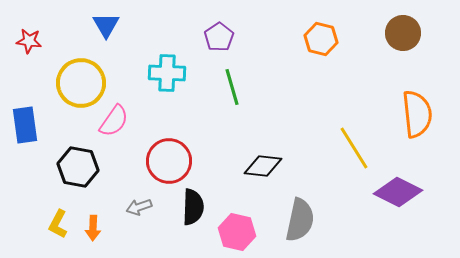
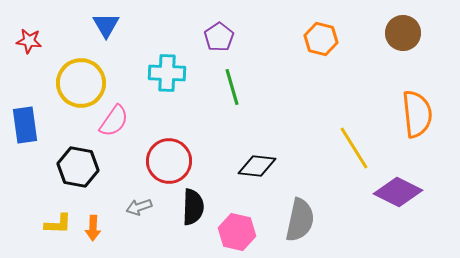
black diamond: moved 6 px left
yellow L-shape: rotated 116 degrees counterclockwise
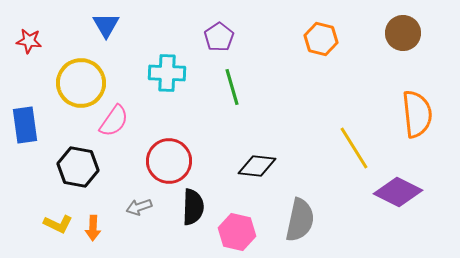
yellow L-shape: rotated 24 degrees clockwise
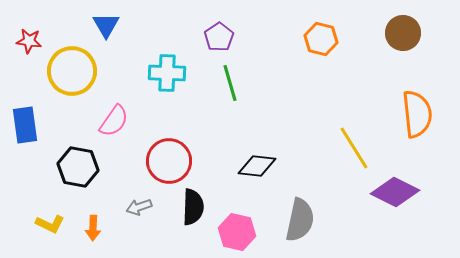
yellow circle: moved 9 px left, 12 px up
green line: moved 2 px left, 4 px up
purple diamond: moved 3 px left
yellow L-shape: moved 8 px left
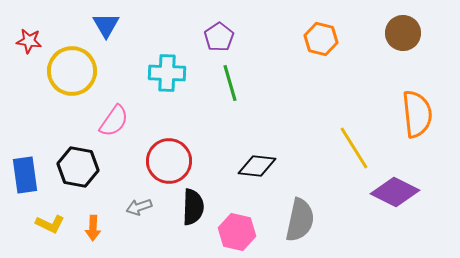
blue rectangle: moved 50 px down
